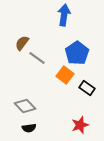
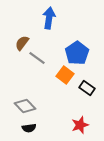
blue arrow: moved 15 px left, 3 px down
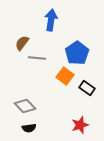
blue arrow: moved 2 px right, 2 px down
gray line: rotated 30 degrees counterclockwise
orange square: moved 1 px down
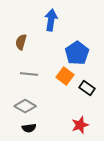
brown semicircle: moved 1 px left, 1 px up; rotated 21 degrees counterclockwise
gray line: moved 8 px left, 16 px down
gray diamond: rotated 15 degrees counterclockwise
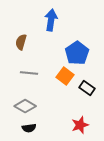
gray line: moved 1 px up
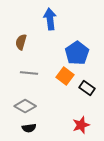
blue arrow: moved 1 px left, 1 px up; rotated 15 degrees counterclockwise
red star: moved 1 px right
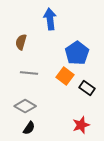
black semicircle: rotated 48 degrees counterclockwise
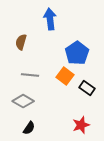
gray line: moved 1 px right, 2 px down
gray diamond: moved 2 px left, 5 px up
